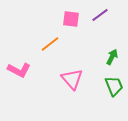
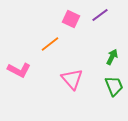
pink square: rotated 18 degrees clockwise
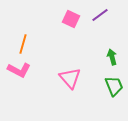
orange line: moved 27 px left; rotated 36 degrees counterclockwise
green arrow: rotated 42 degrees counterclockwise
pink triangle: moved 2 px left, 1 px up
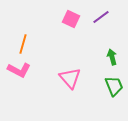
purple line: moved 1 px right, 2 px down
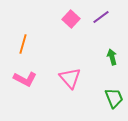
pink square: rotated 18 degrees clockwise
pink L-shape: moved 6 px right, 9 px down
green trapezoid: moved 12 px down
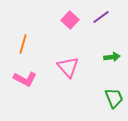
pink square: moved 1 px left, 1 px down
green arrow: rotated 98 degrees clockwise
pink triangle: moved 2 px left, 11 px up
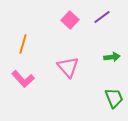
purple line: moved 1 px right
pink L-shape: moved 2 px left; rotated 20 degrees clockwise
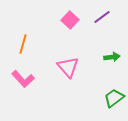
green trapezoid: rotated 105 degrees counterclockwise
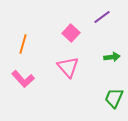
pink square: moved 1 px right, 13 px down
green trapezoid: rotated 30 degrees counterclockwise
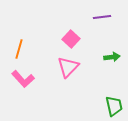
purple line: rotated 30 degrees clockwise
pink square: moved 6 px down
orange line: moved 4 px left, 5 px down
pink triangle: rotated 25 degrees clockwise
green trapezoid: moved 8 px down; rotated 145 degrees clockwise
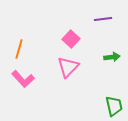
purple line: moved 1 px right, 2 px down
